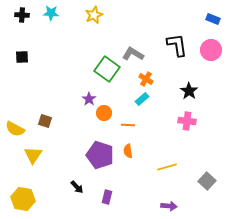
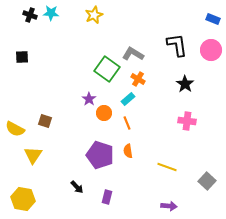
black cross: moved 8 px right; rotated 16 degrees clockwise
orange cross: moved 8 px left
black star: moved 4 px left, 7 px up
cyan rectangle: moved 14 px left
orange line: moved 1 px left, 2 px up; rotated 64 degrees clockwise
yellow line: rotated 36 degrees clockwise
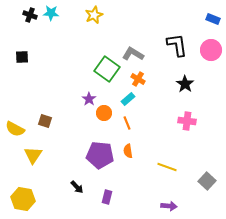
purple pentagon: rotated 12 degrees counterclockwise
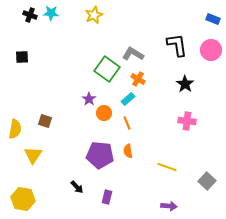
yellow semicircle: rotated 108 degrees counterclockwise
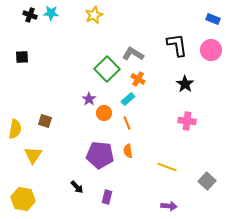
green square: rotated 10 degrees clockwise
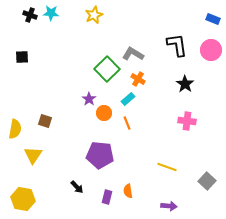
orange semicircle: moved 40 px down
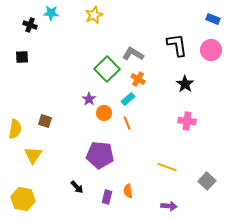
black cross: moved 10 px down
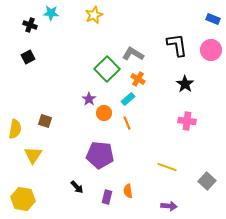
black square: moved 6 px right; rotated 24 degrees counterclockwise
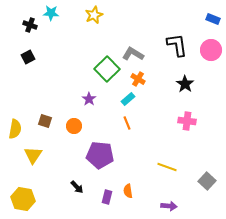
orange circle: moved 30 px left, 13 px down
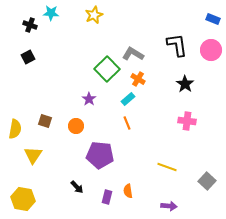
orange circle: moved 2 px right
